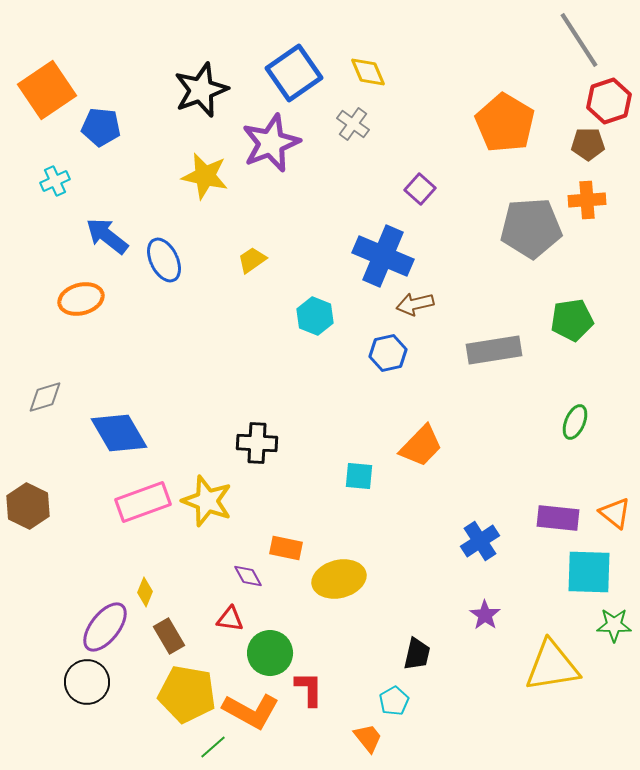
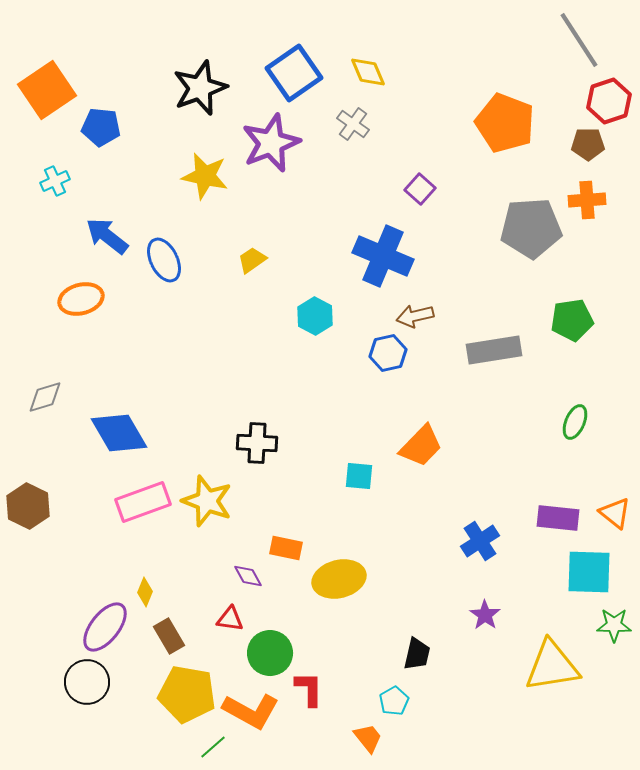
black star at (201, 90): moved 1 px left, 2 px up
orange pentagon at (505, 123): rotated 10 degrees counterclockwise
brown arrow at (415, 304): moved 12 px down
cyan hexagon at (315, 316): rotated 6 degrees clockwise
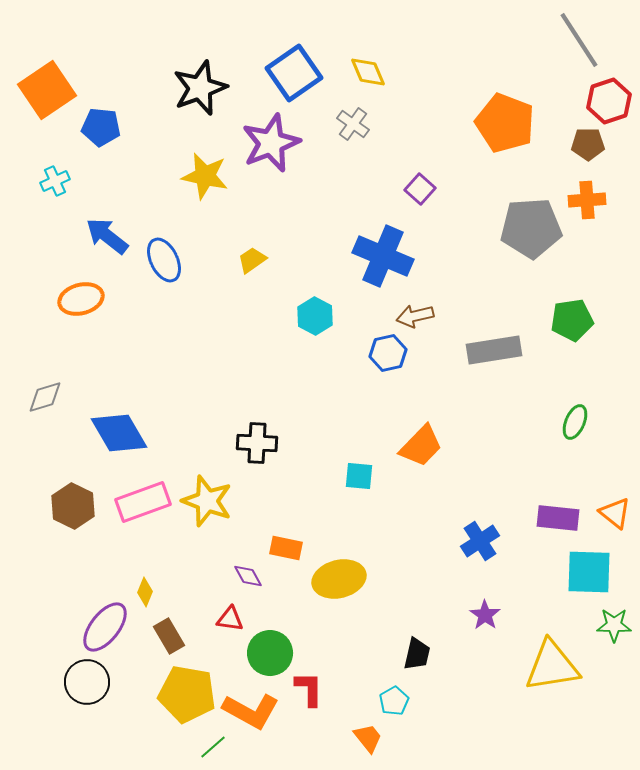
brown hexagon at (28, 506): moved 45 px right
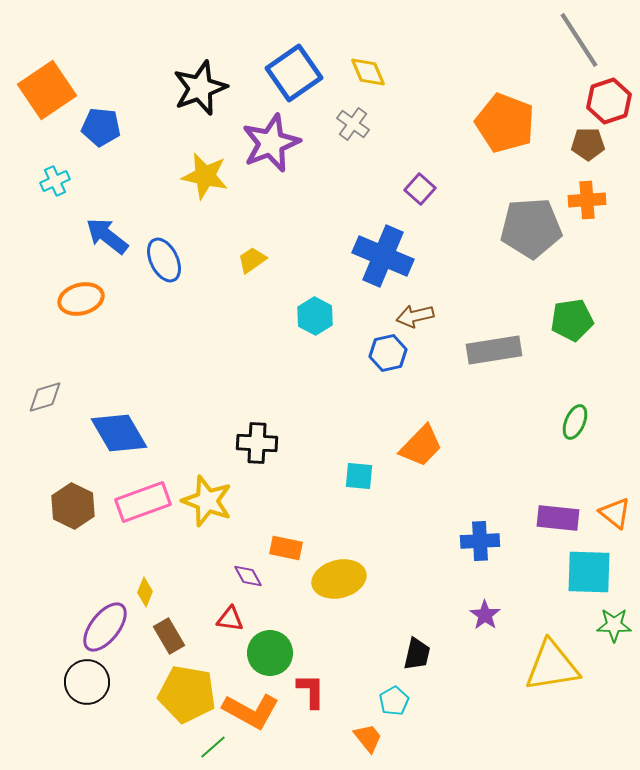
blue cross at (480, 541): rotated 30 degrees clockwise
red L-shape at (309, 689): moved 2 px right, 2 px down
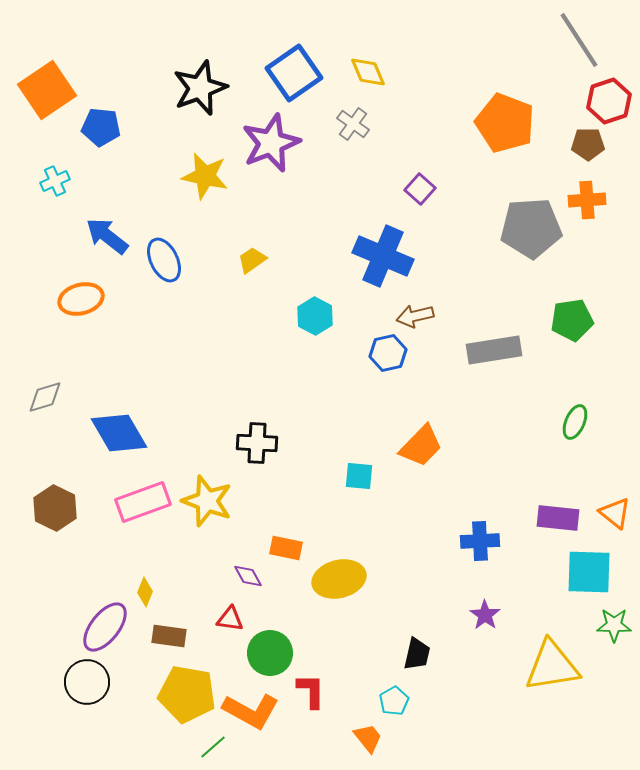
brown hexagon at (73, 506): moved 18 px left, 2 px down
brown rectangle at (169, 636): rotated 52 degrees counterclockwise
